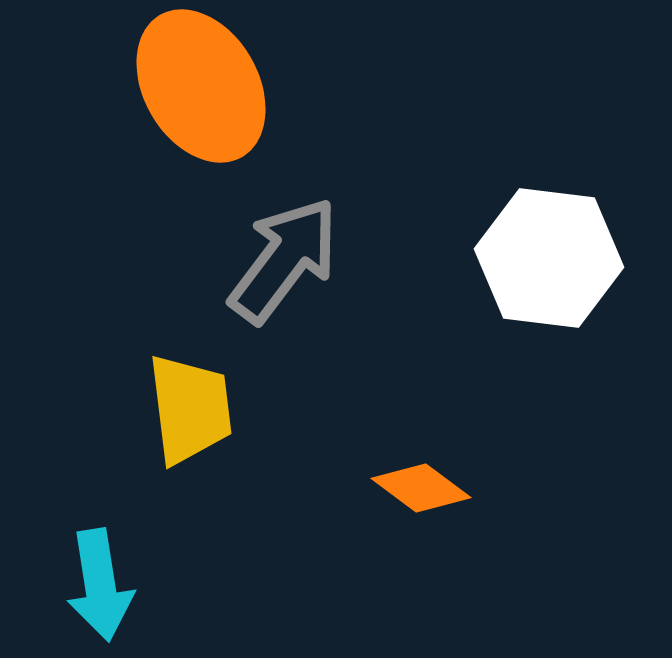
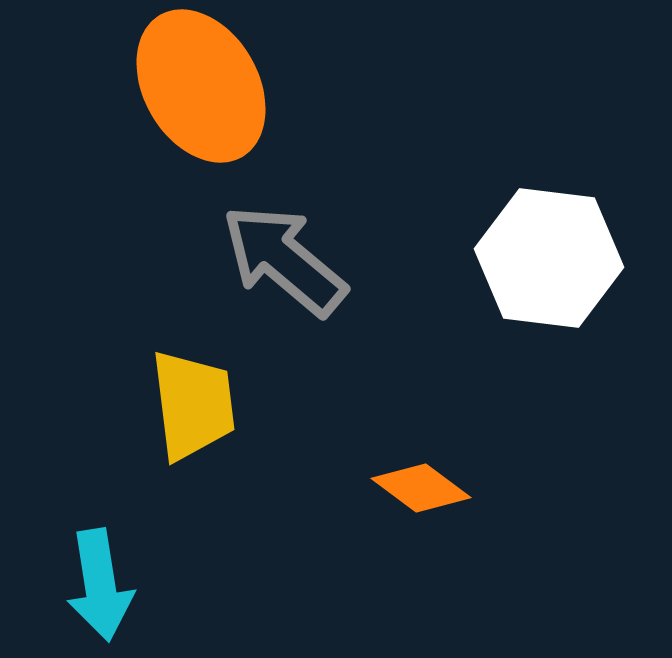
gray arrow: rotated 87 degrees counterclockwise
yellow trapezoid: moved 3 px right, 4 px up
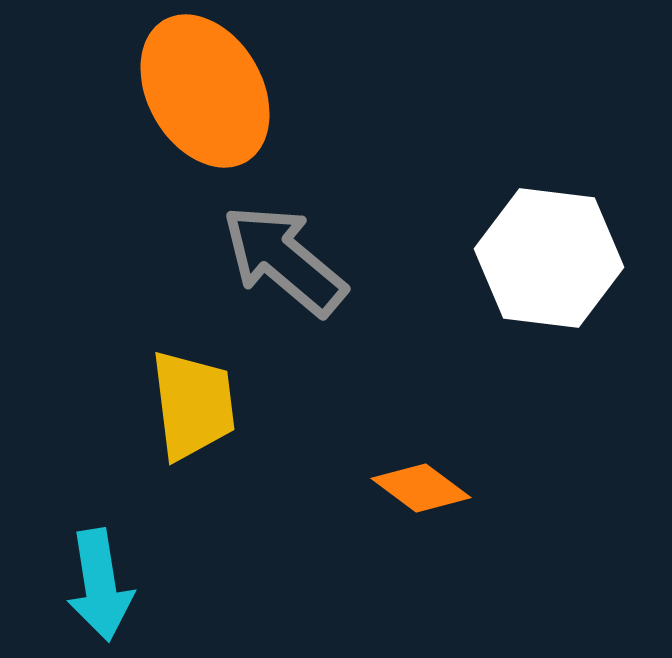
orange ellipse: moved 4 px right, 5 px down
